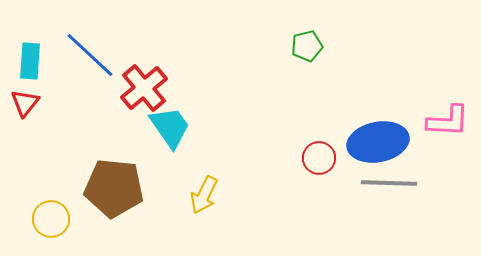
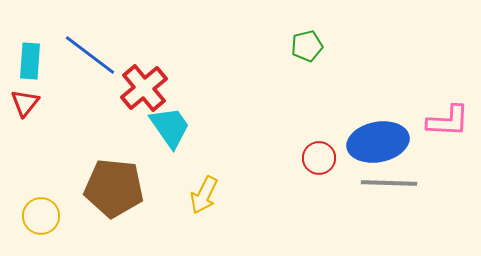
blue line: rotated 6 degrees counterclockwise
yellow circle: moved 10 px left, 3 px up
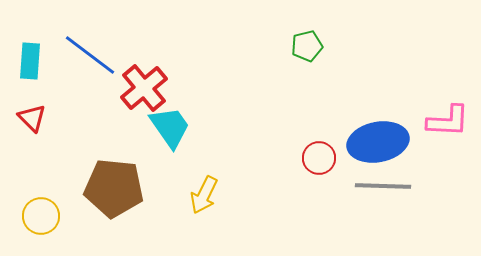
red triangle: moved 7 px right, 15 px down; rotated 24 degrees counterclockwise
gray line: moved 6 px left, 3 px down
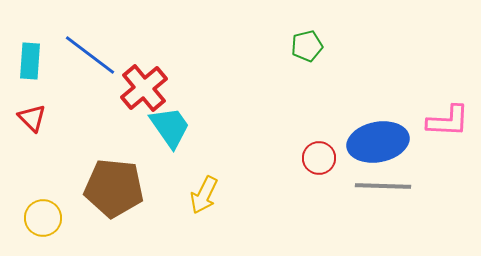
yellow circle: moved 2 px right, 2 px down
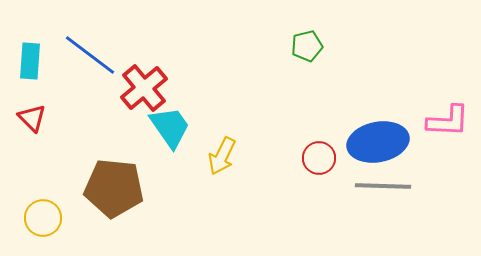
yellow arrow: moved 18 px right, 39 px up
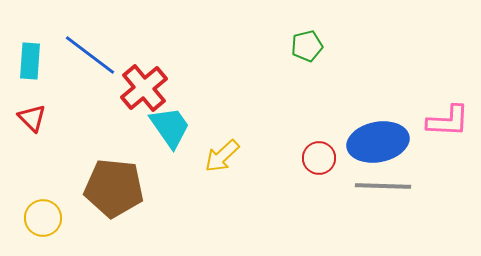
yellow arrow: rotated 21 degrees clockwise
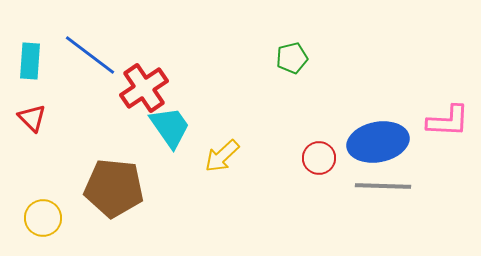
green pentagon: moved 15 px left, 12 px down
red cross: rotated 6 degrees clockwise
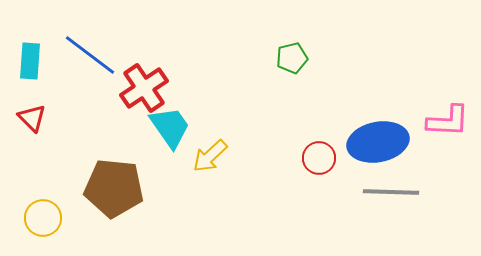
yellow arrow: moved 12 px left
gray line: moved 8 px right, 6 px down
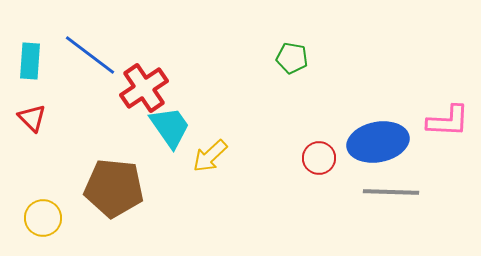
green pentagon: rotated 24 degrees clockwise
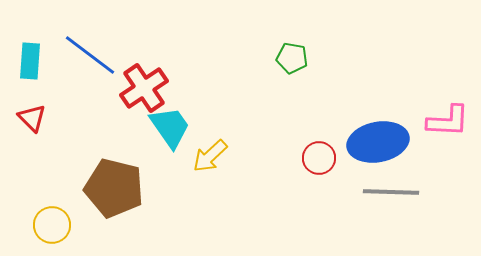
brown pentagon: rotated 8 degrees clockwise
yellow circle: moved 9 px right, 7 px down
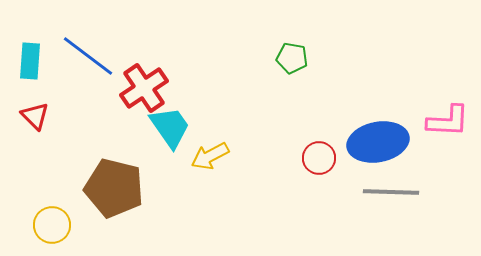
blue line: moved 2 px left, 1 px down
red triangle: moved 3 px right, 2 px up
yellow arrow: rotated 15 degrees clockwise
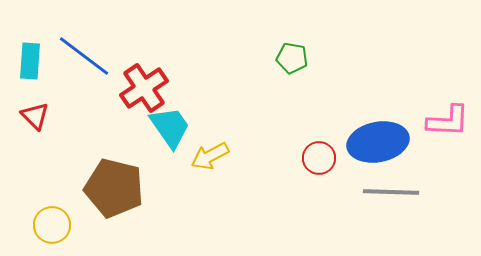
blue line: moved 4 px left
